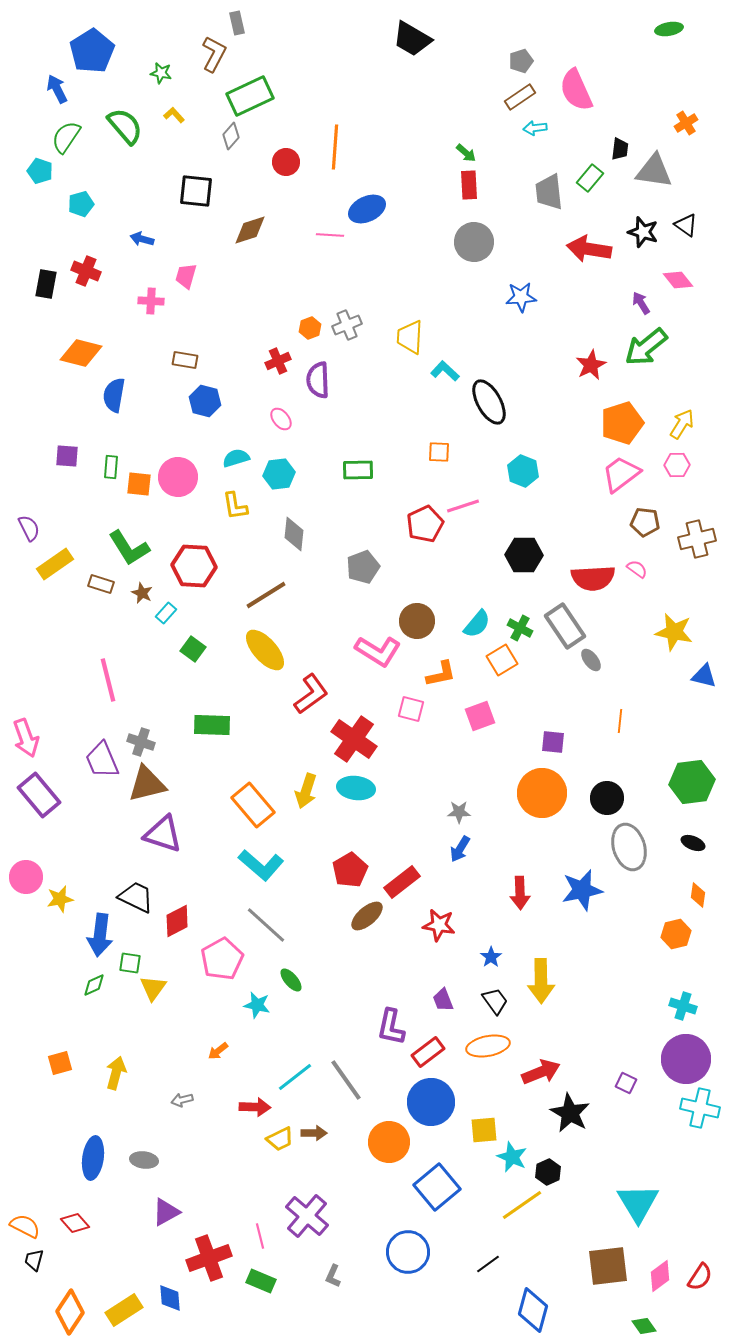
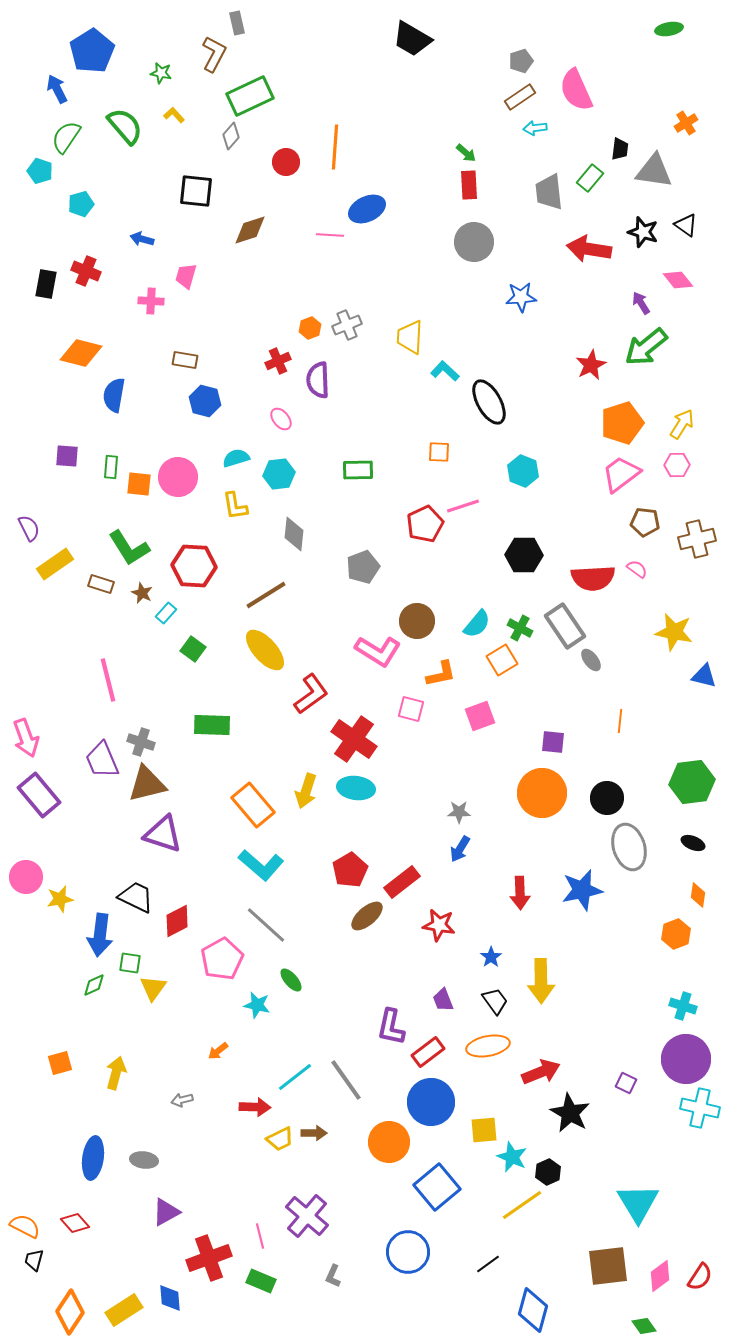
orange hexagon at (676, 934): rotated 8 degrees counterclockwise
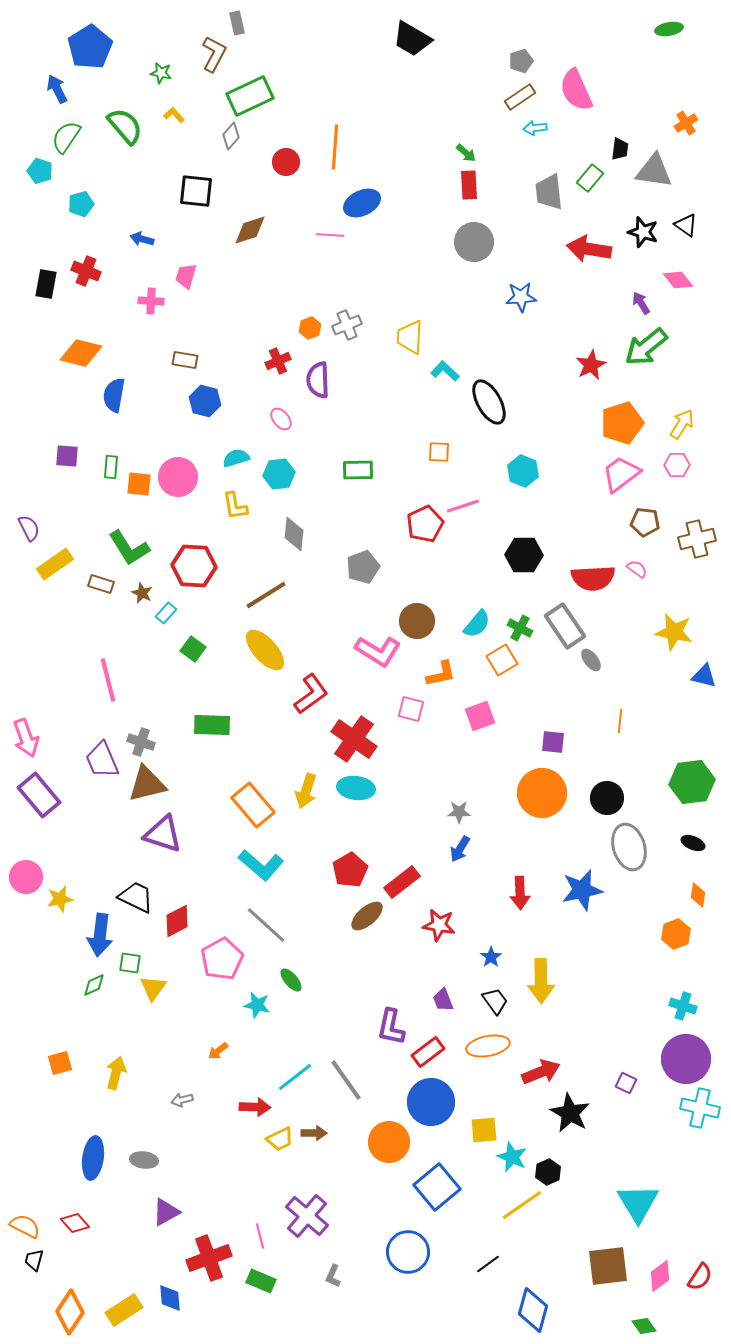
blue pentagon at (92, 51): moved 2 px left, 4 px up
blue ellipse at (367, 209): moved 5 px left, 6 px up
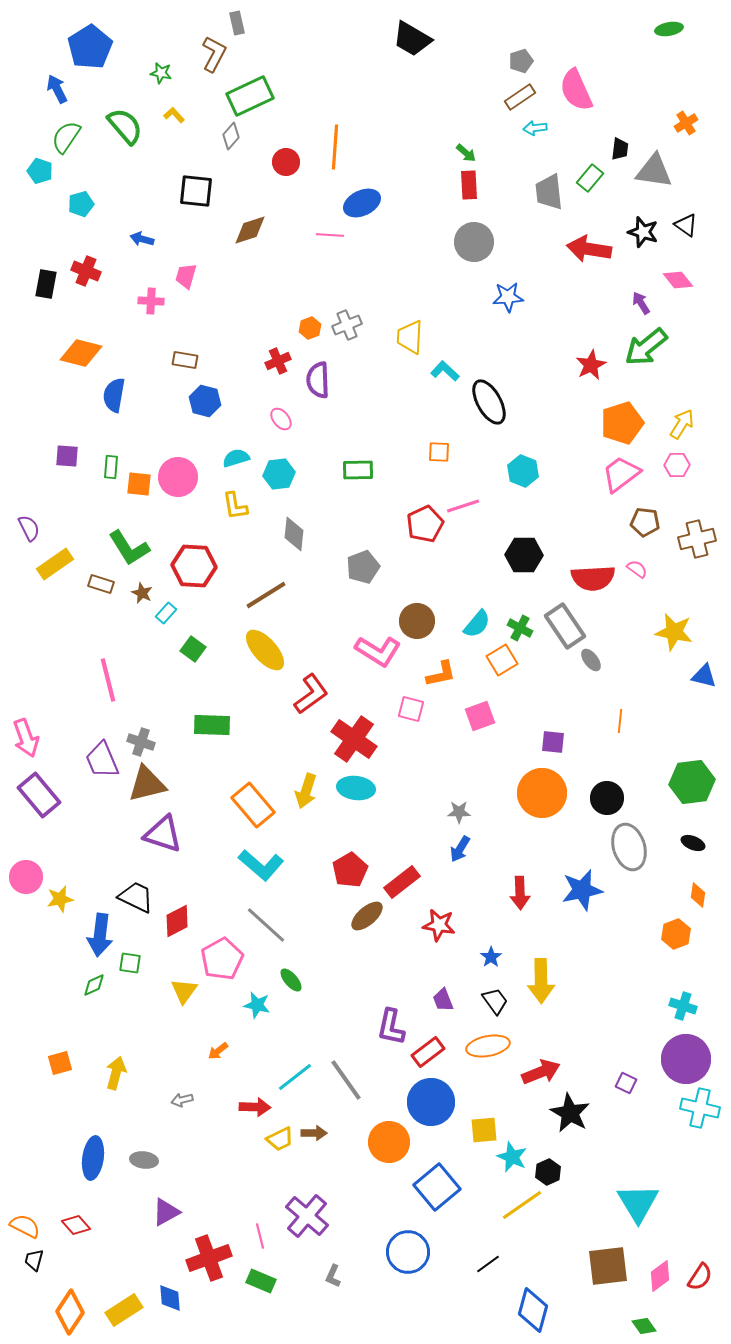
blue star at (521, 297): moved 13 px left
yellow triangle at (153, 988): moved 31 px right, 3 px down
red diamond at (75, 1223): moved 1 px right, 2 px down
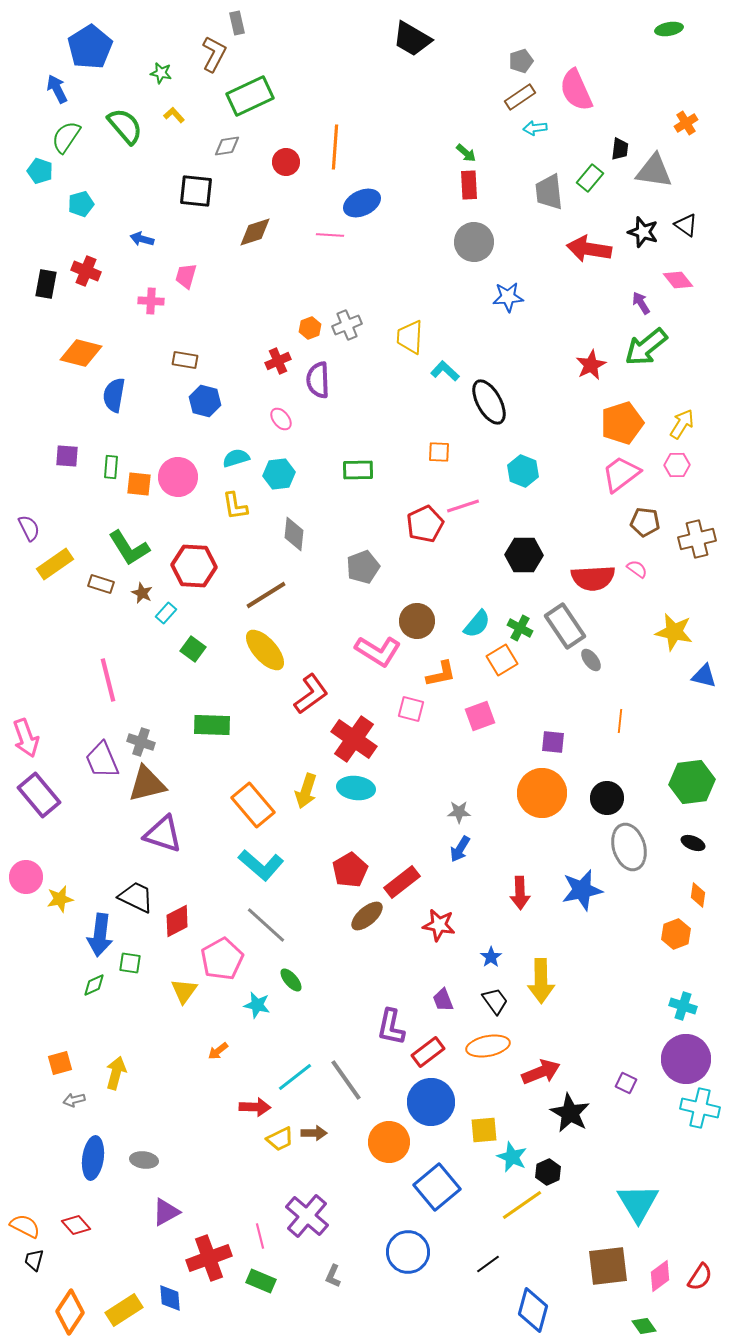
gray diamond at (231, 136): moved 4 px left, 10 px down; rotated 40 degrees clockwise
brown diamond at (250, 230): moved 5 px right, 2 px down
gray arrow at (182, 1100): moved 108 px left
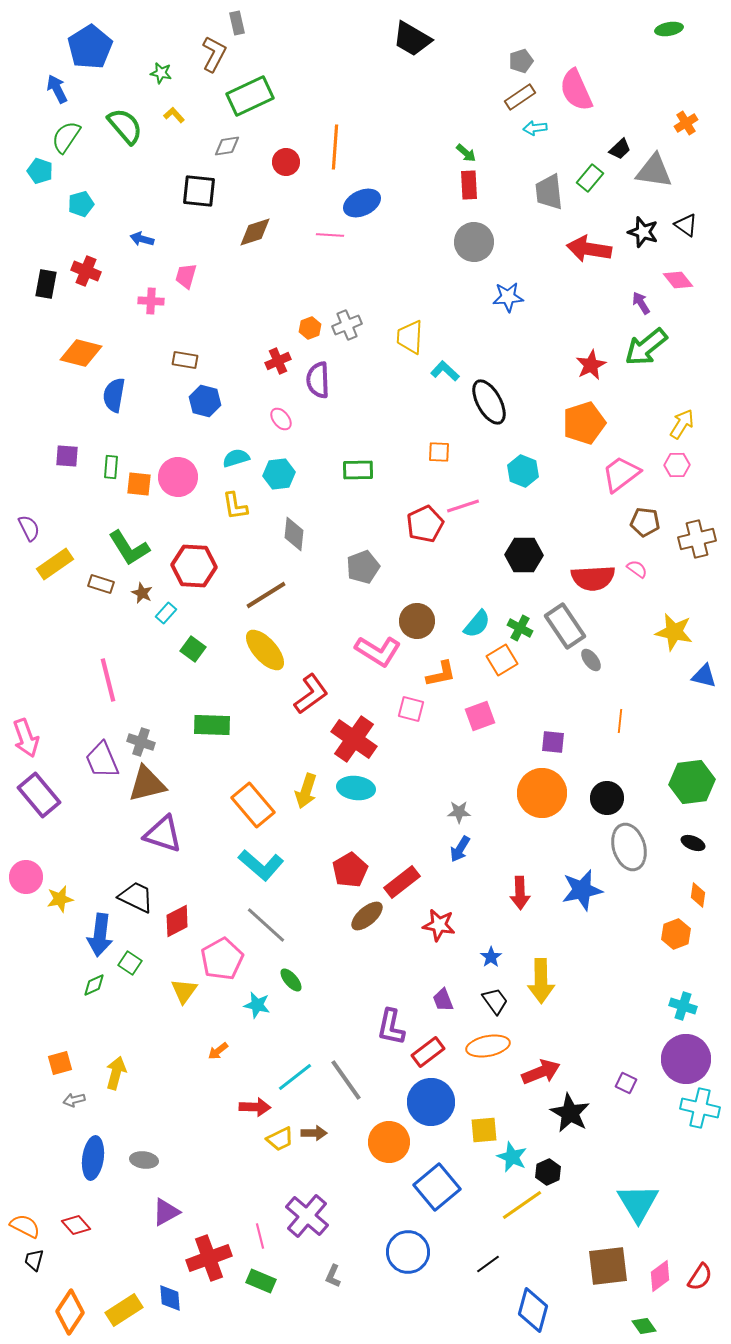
black trapezoid at (620, 149): rotated 40 degrees clockwise
black square at (196, 191): moved 3 px right
orange pentagon at (622, 423): moved 38 px left
green square at (130, 963): rotated 25 degrees clockwise
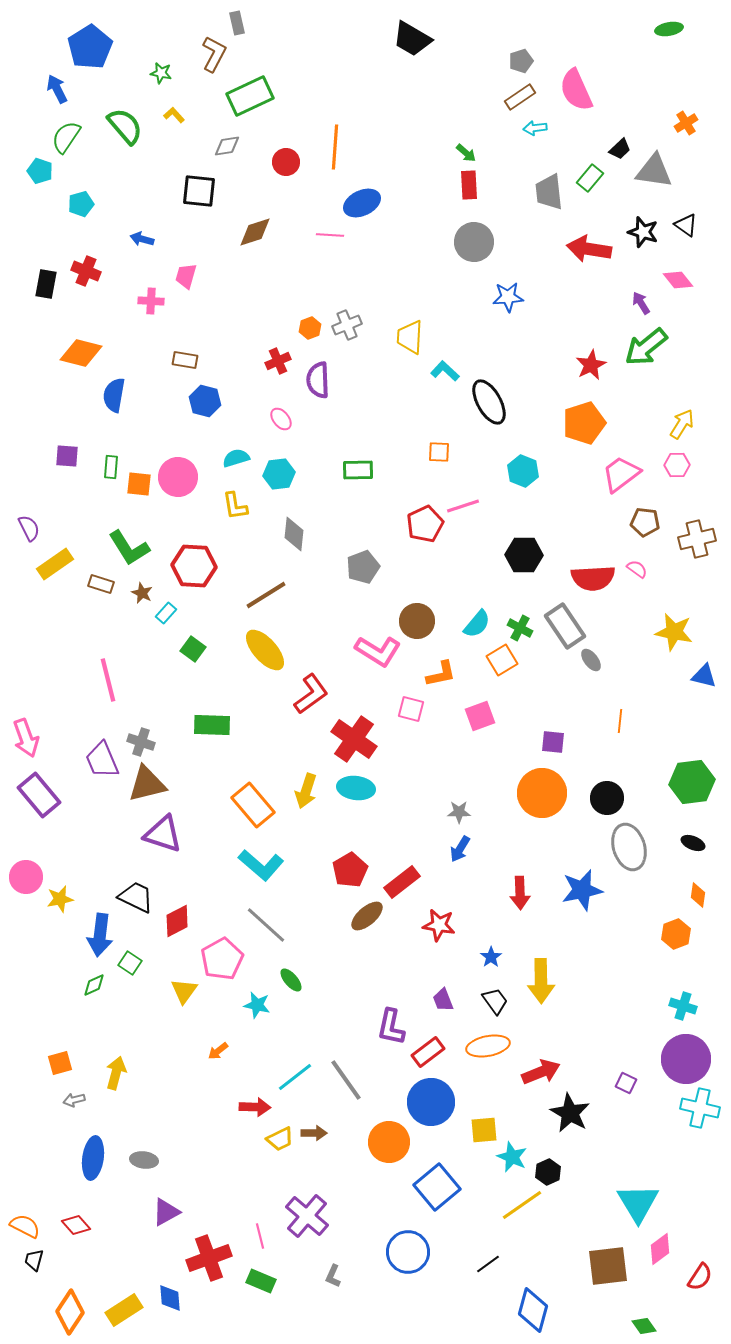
pink diamond at (660, 1276): moved 27 px up
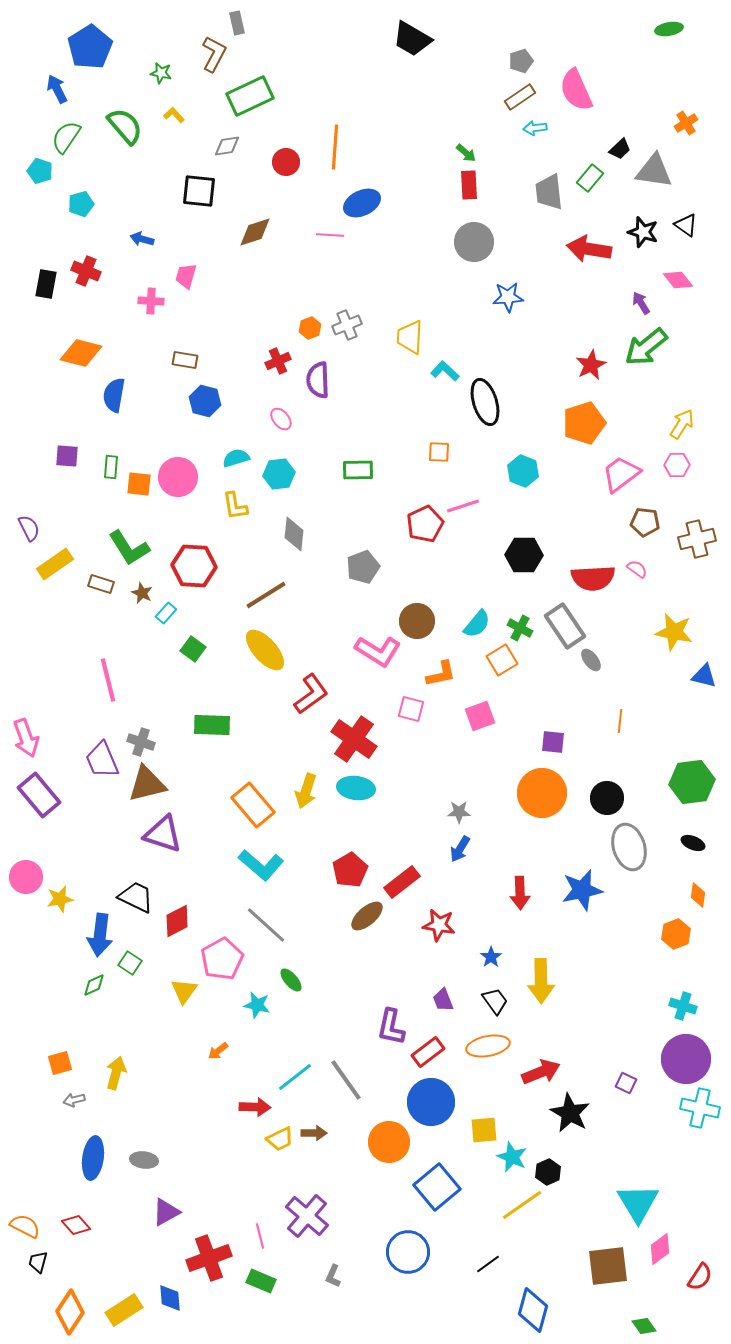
black ellipse at (489, 402): moved 4 px left; rotated 12 degrees clockwise
black trapezoid at (34, 1260): moved 4 px right, 2 px down
